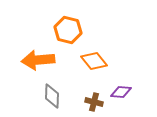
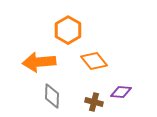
orange hexagon: rotated 16 degrees clockwise
orange arrow: moved 1 px right, 2 px down
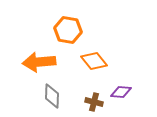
orange hexagon: rotated 20 degrees counterclockwise
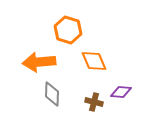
orange hexagon: rotated 8 degrees clockwise
orange diamond: rotated 16 degrees clockwise
gray diamond: moved 2 px up
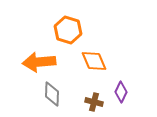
purple diamond: rotated 70 degrees counterclockwise
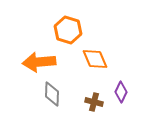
orange diamond: moved 1 px right, 2 px up
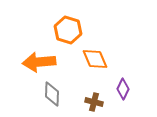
purple diamond: moved 2 px right, 3 px up
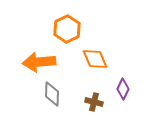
orange hexagon: moved 1 px left, 1 px up; rotated 16 degrees clockwise
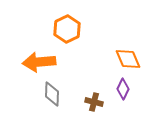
orange diamond: moved 33 px right
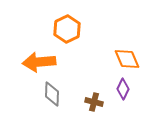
orange diamond: moved 1 px left
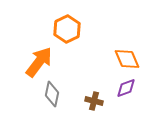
orange arrow: rotated 132 degrees clockwise
purple diamond: moved 3 px right, 1 px up; rotated 45 degrees clockwise
gray diamond: rotated 10 degrees clockwise
brown cross: moved 1 px up
